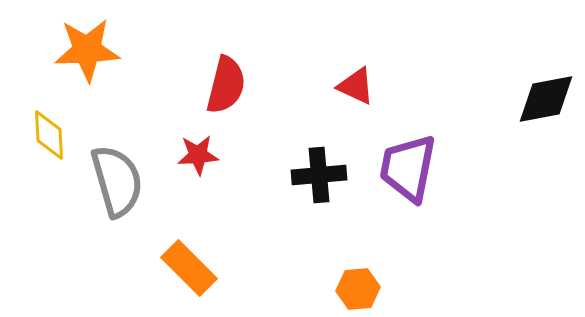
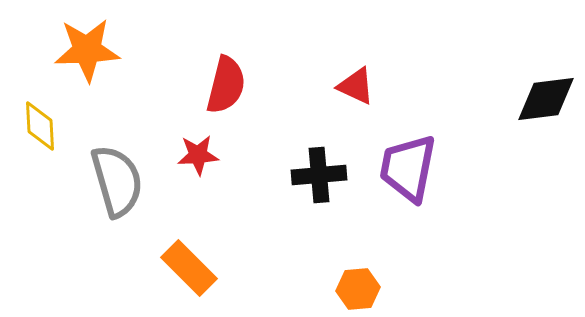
black diamond: rotated 4 degrees clockwise
yellow diamond: moved 9 px left, 9 px up
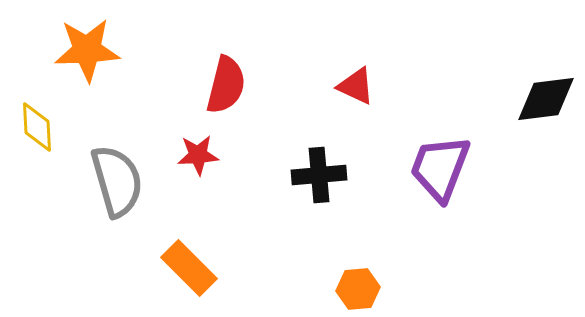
yellow diamond: moved 3 px left, 1 px down
purple trapezoid: moved 32 px right; rotated 10 degrees clockwise
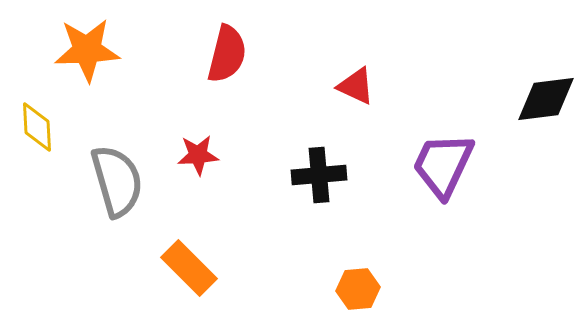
red semicircle: moved 1 px right, 31 px up
purple trapezoid: moved 3 px right, 3 px up; rotated 4 degrees clockwise
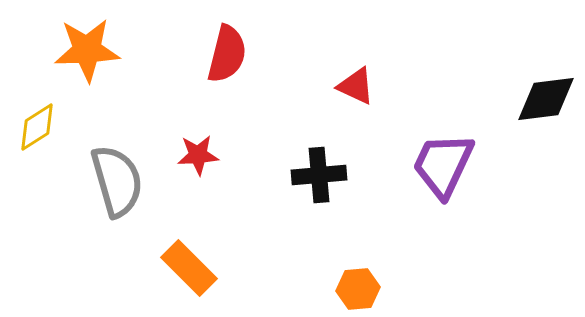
yellow diamond: rotated 60 degrees clockwise
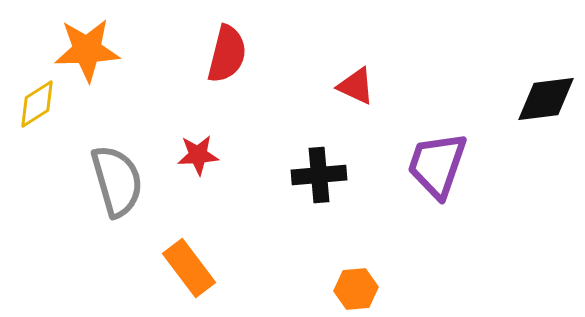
yellow diamond: moved 23 px up
purple trapezoid: moved 6 px left; rotated 6 degrees counterclockwise
orange rectangle: rotated 8 degrees clockwise
orange hexagon: moved 2 px left
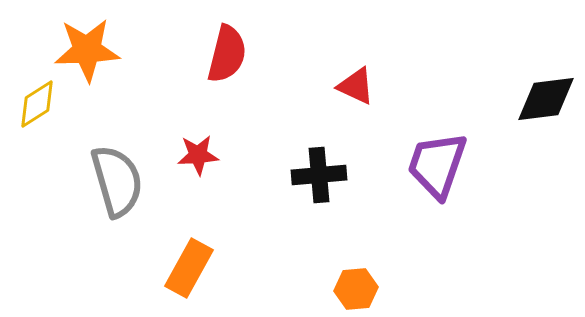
orange rectangle: rotated 66 degrees clockwise
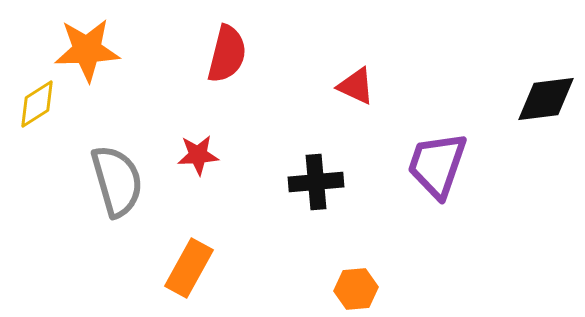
black cross: moved 3 px left, 7 px down
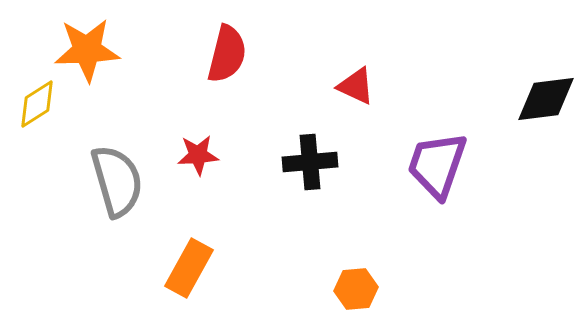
black cross: moved 6 px left, 20 px up
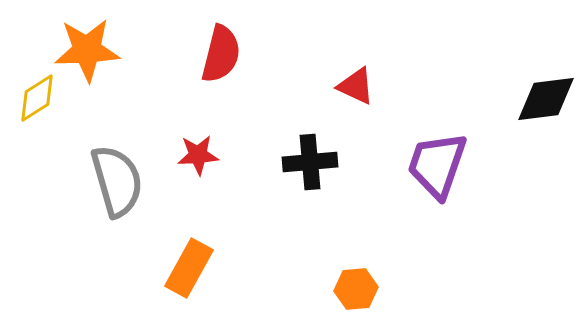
red semicircle: moved 6 px left
yellow diamond: moved 6 px up
